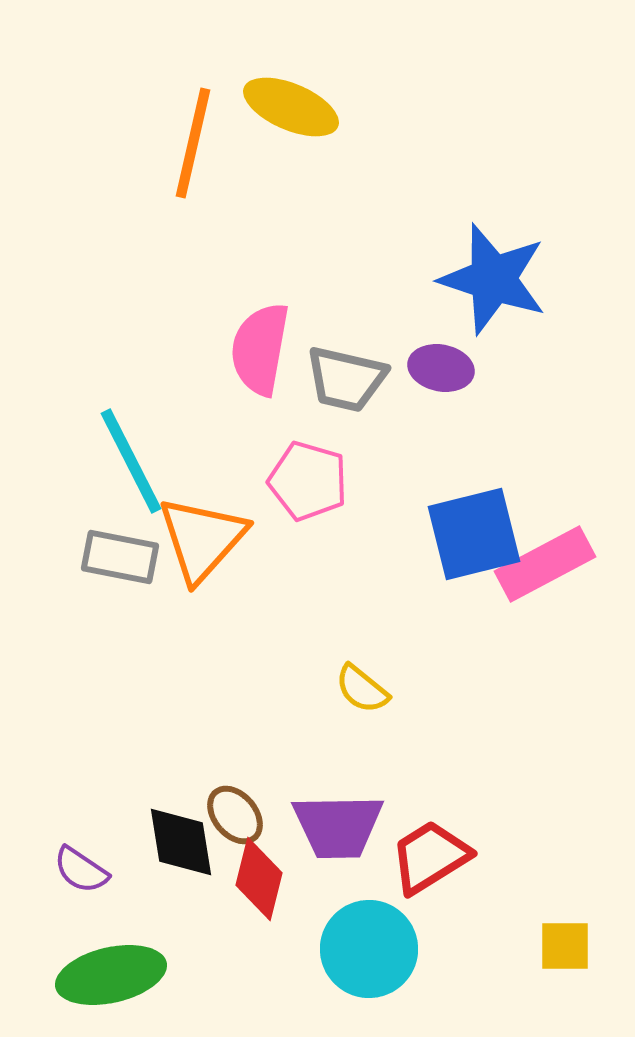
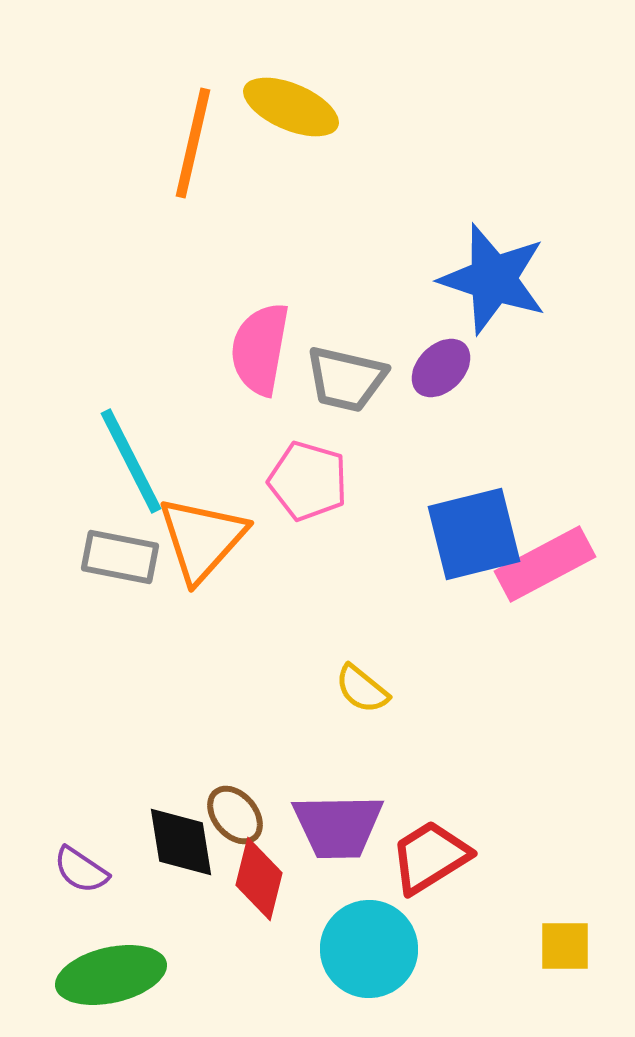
purple ellipse: rotated 56 degrees counterclockwise
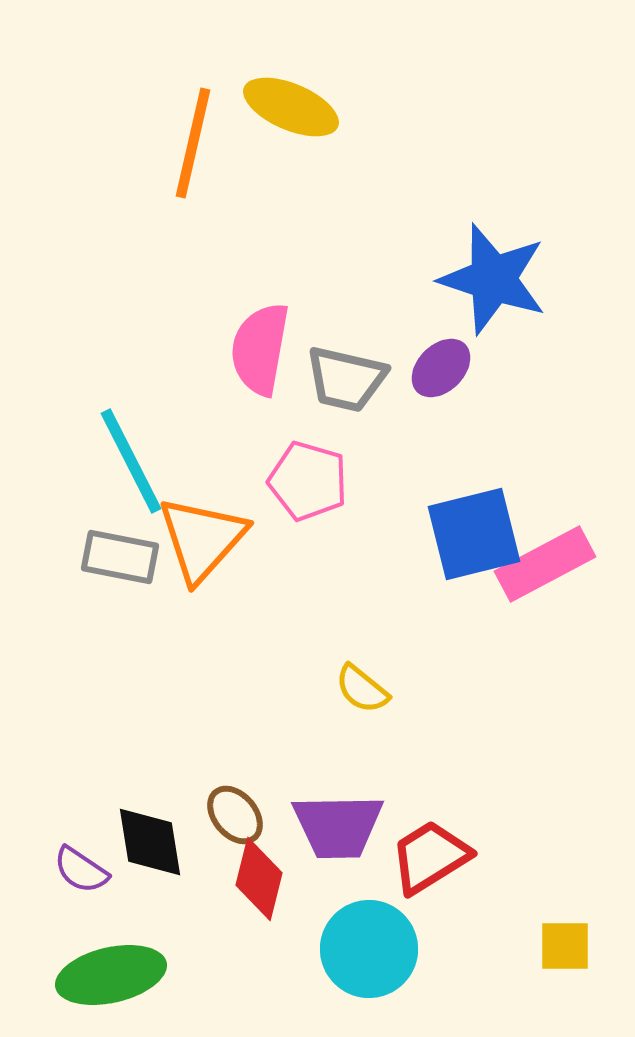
black diamond: moved 31 px left
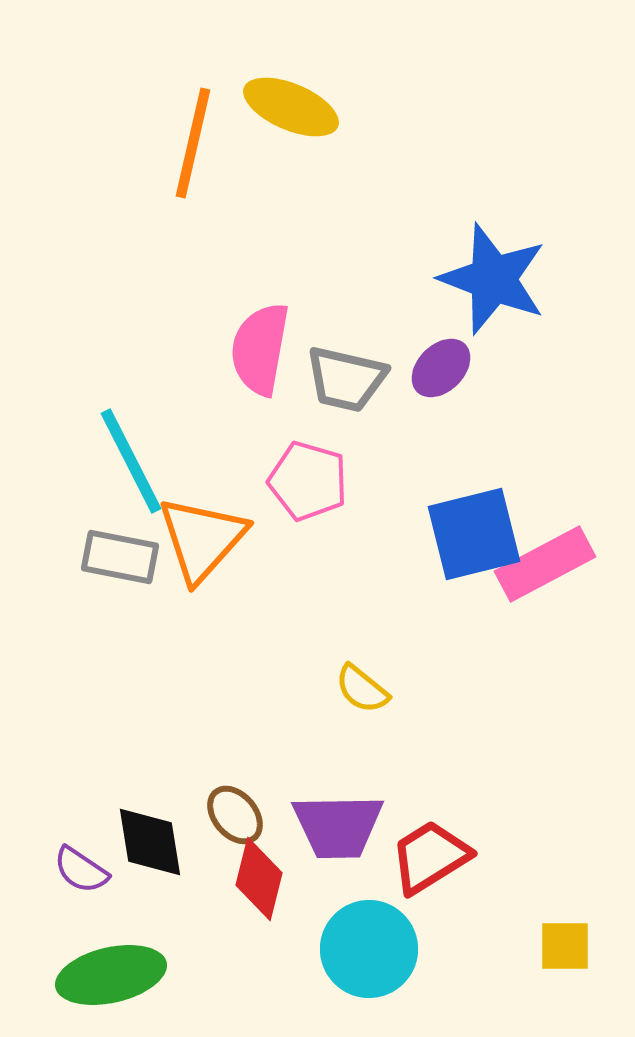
blue star: rotated 3 degrees clockwise
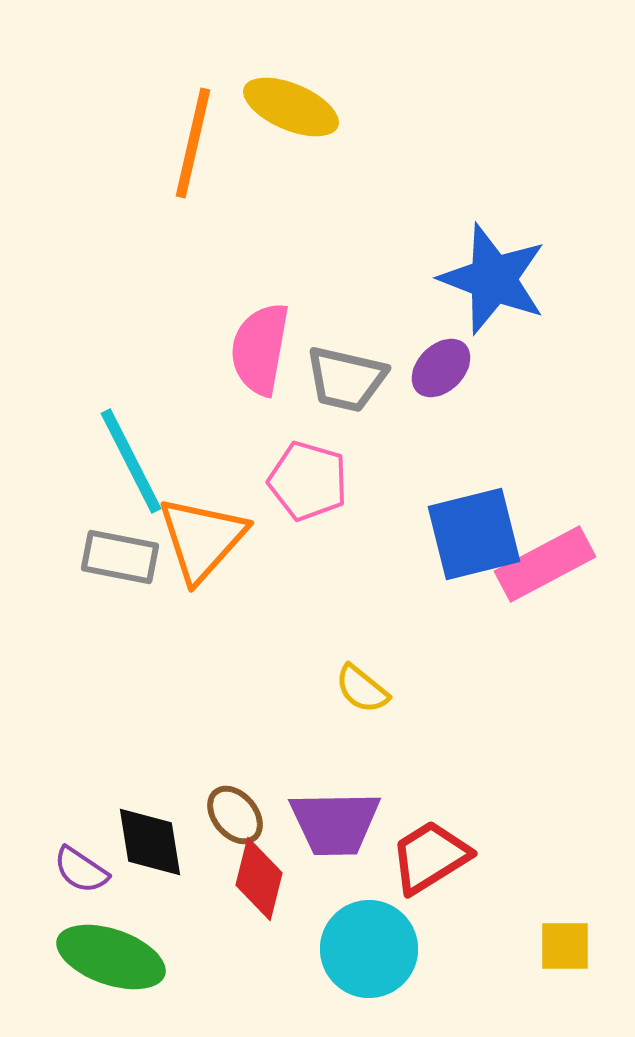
purple trapezoid: moved 3 px left, 3 px up
green ellipse: moved 18 px up; rotated 32 degrees clockwise
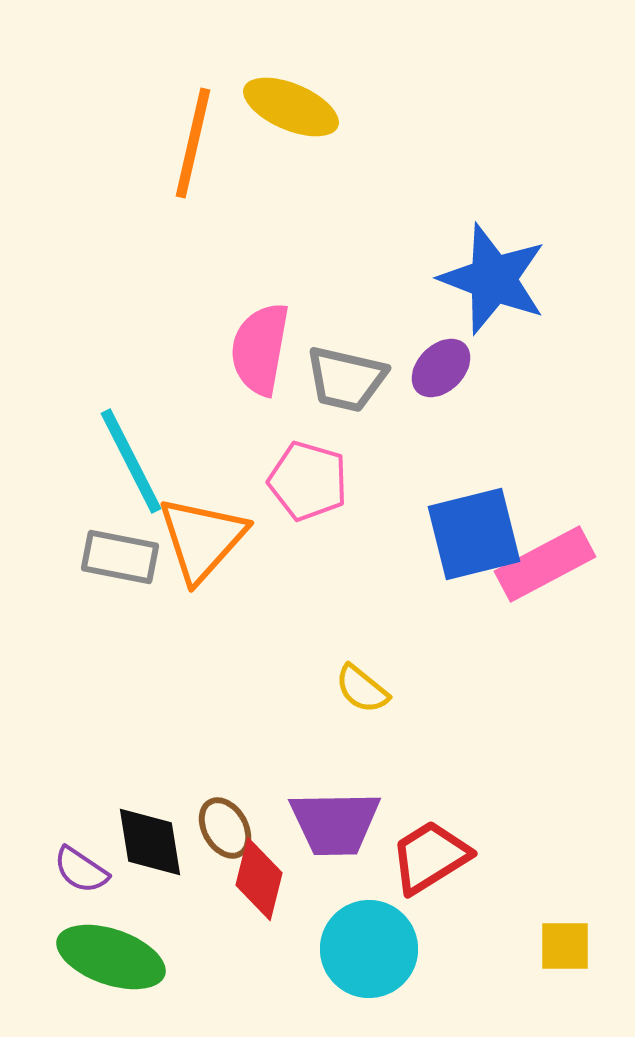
brown ellipse: moved 10 px left, 13 px down; rotated 10 degrees clockwise
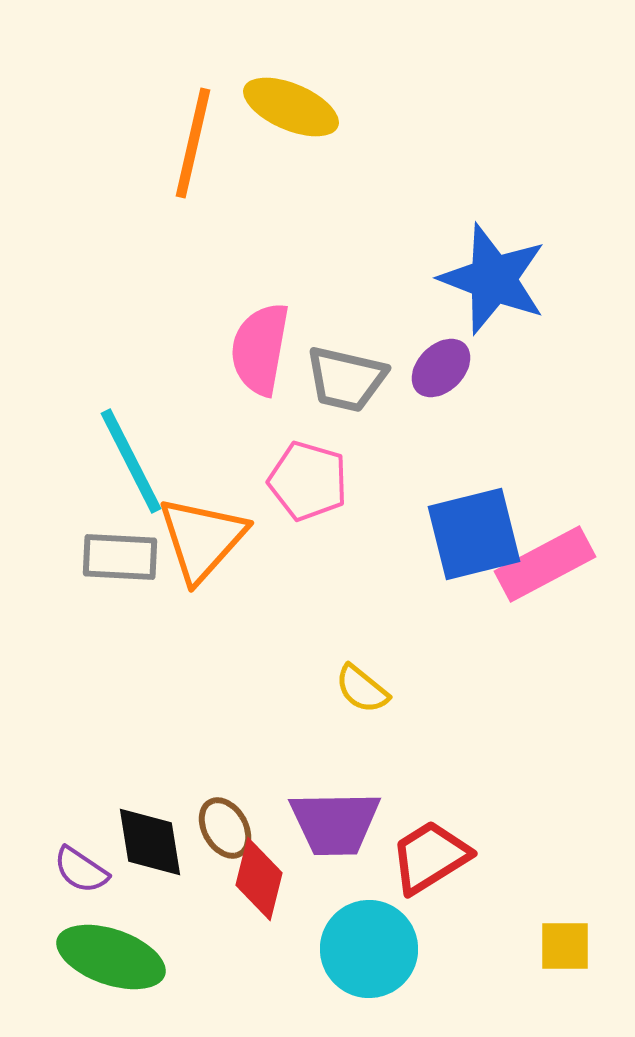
gray rectangle: rotated 8 degrees counterclockwise
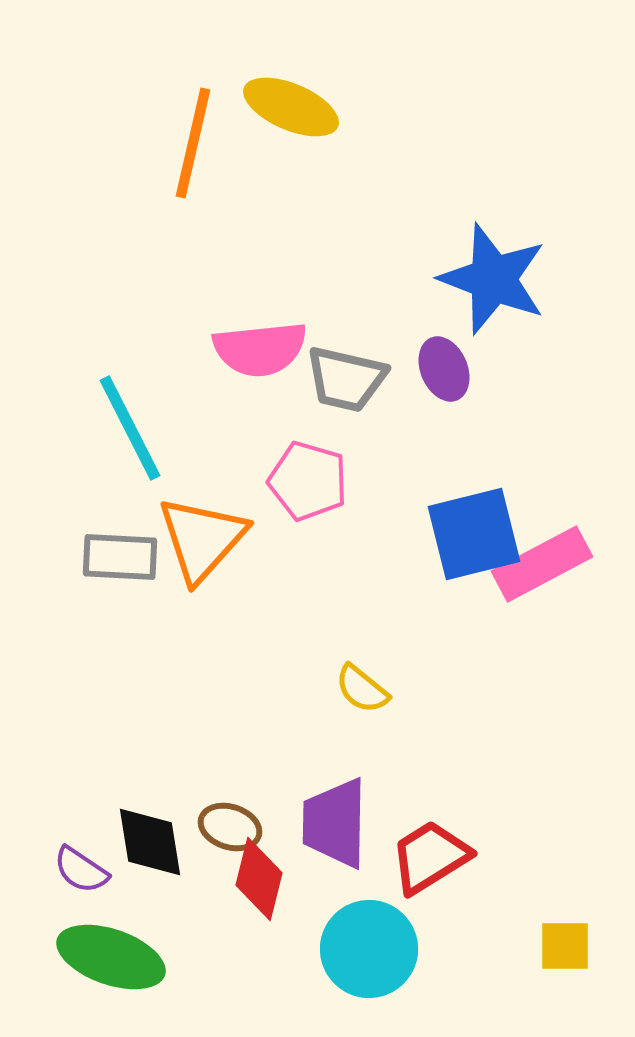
pink semicircle: rotated 106 degrees counterclockwise
purple ellipse: moved 3 px right, 1 px down; rotated 68 degrees counterclockwise
cyan line: moved 1 px left, 33 px up
pink rectangle: moved 3 px left
purple trapezoid: rotated 92 degrees clockwise
brown ellipse: moved 5 px right, 1 px up; rotated 42 degrees counterclockwise
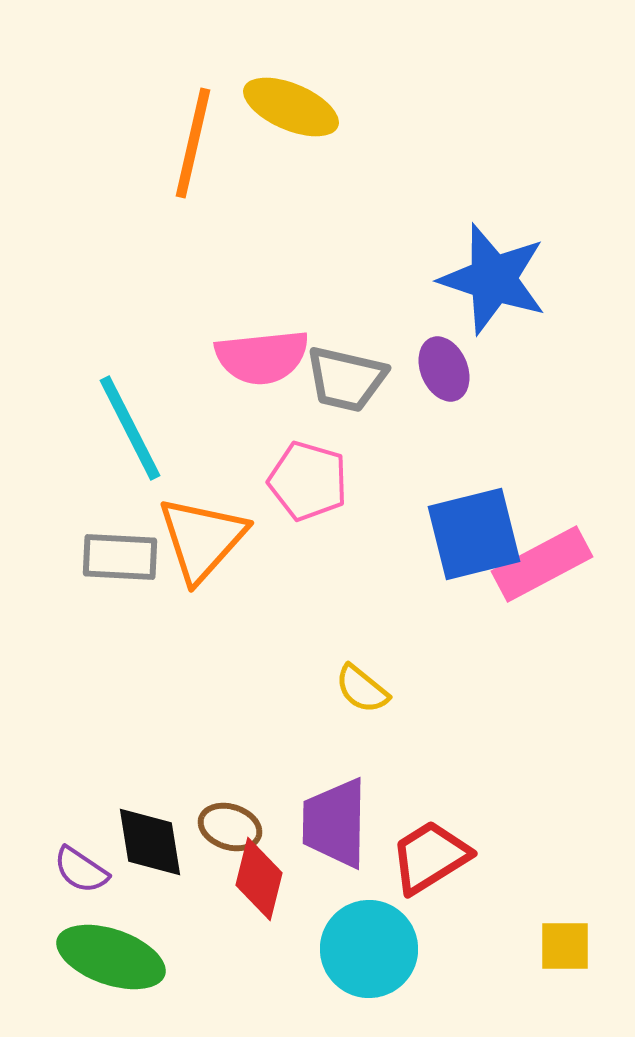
blue star: rotated 3 degrees counterclockwise
pink semicircle: moved 2 px right, 8 px down
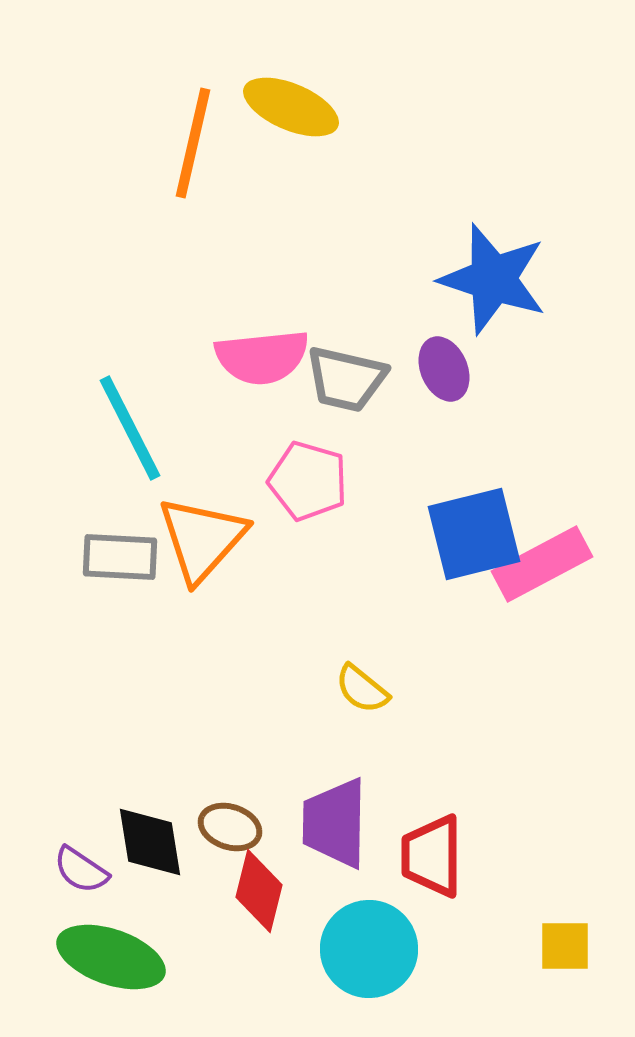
red trapezoid: moved 2 px right, 1 px up; rotated 58 degrees counterclockwise
red diamond: moved 12 px down
